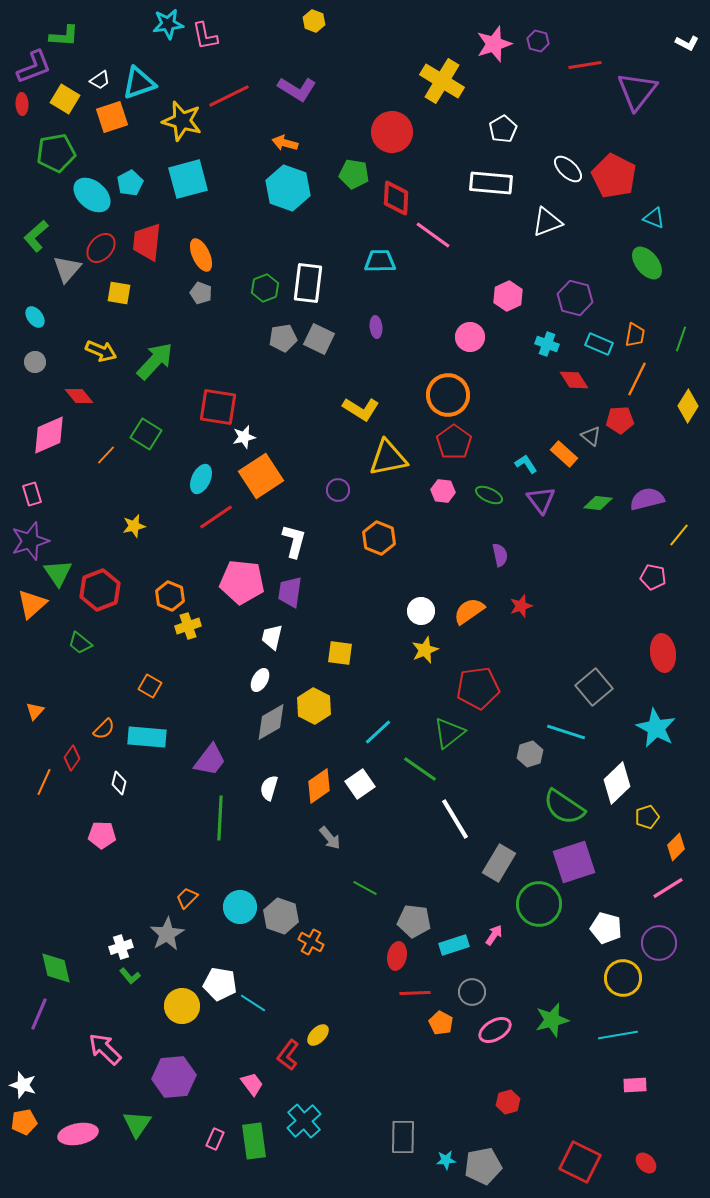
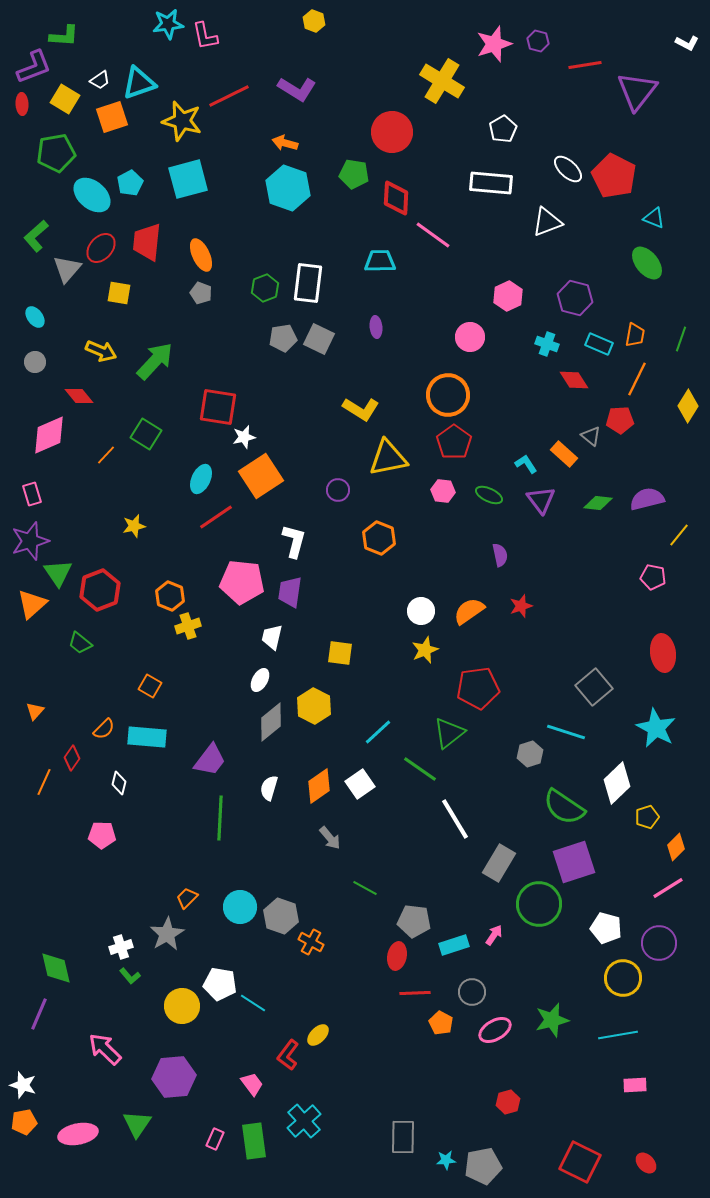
gray diamond at (271, 722): rotated 9 degrees counterclockwise
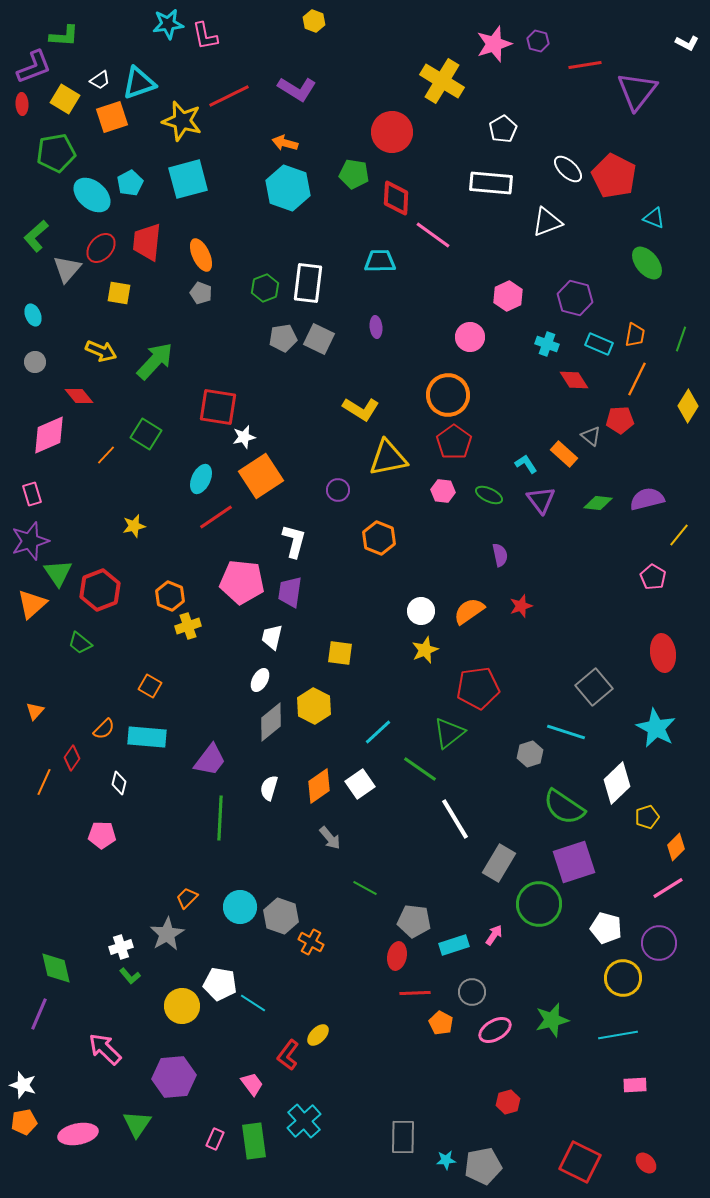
cyan ellipse at (35, 317): moved 2 px left, 2 px up; rotated 15 degrees clockwise
pink pentagon at (653, 577): rotated 20 degrees clockwise
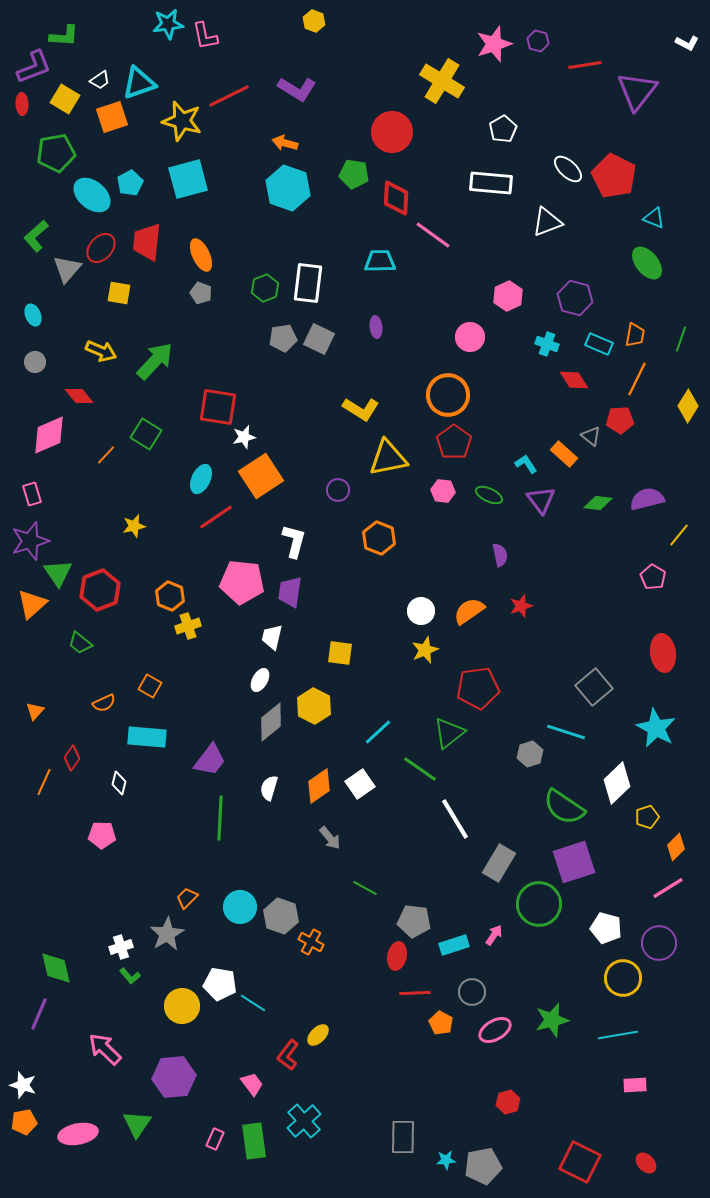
orange semicircle at (104, 729): moved 26 px up; rotated 20 degrees clockwise
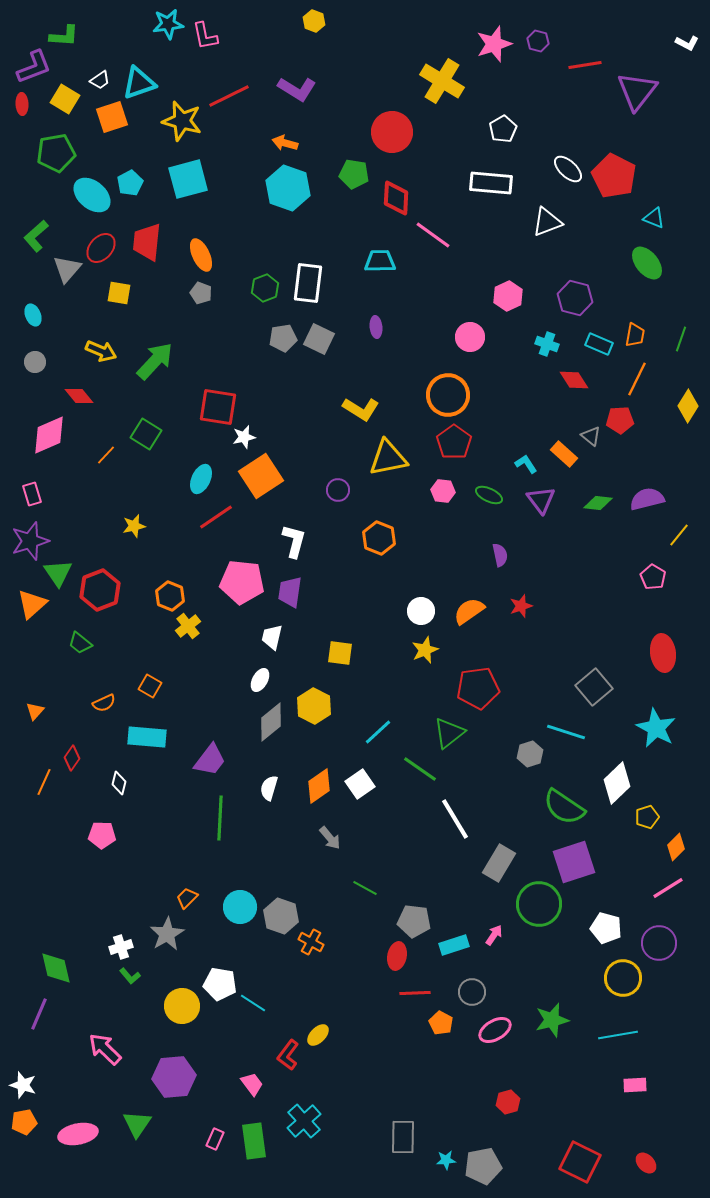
yellow cross at (188, 626): rotated 20 degrees counterclockwise
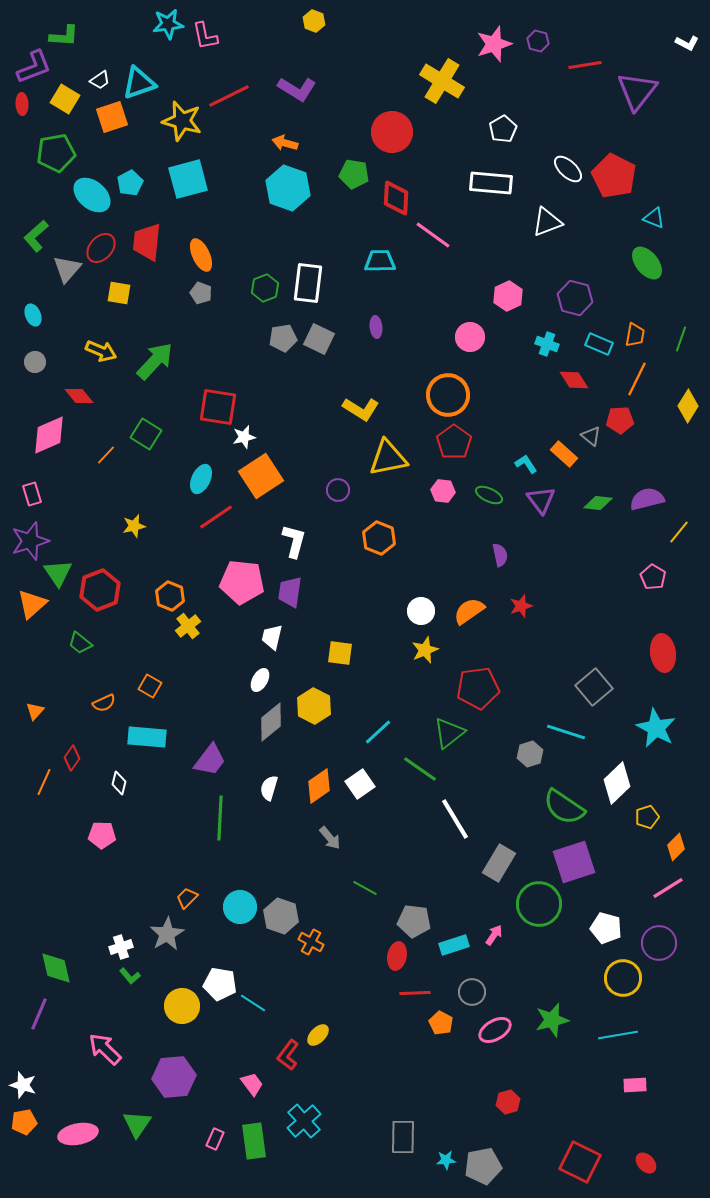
yellow line at (679, 535): moved 3 px up
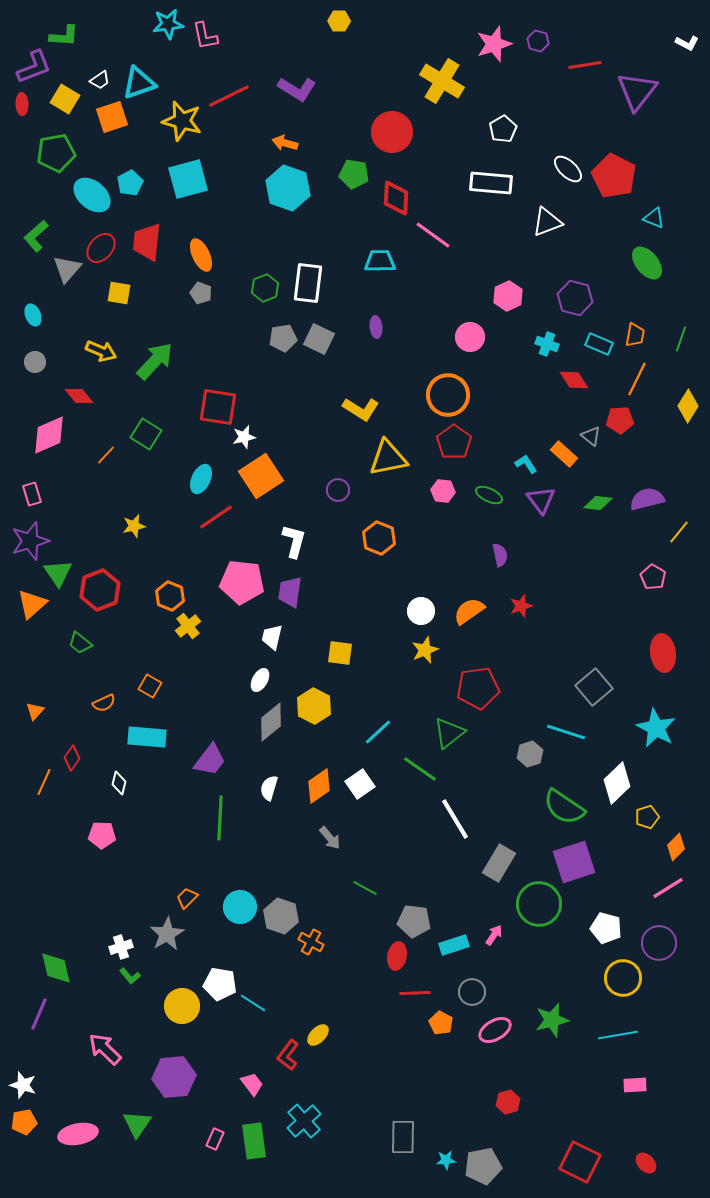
yellow hexagon at (314, 21): moved 25 px right; rotated 20 degrees counterclockwise
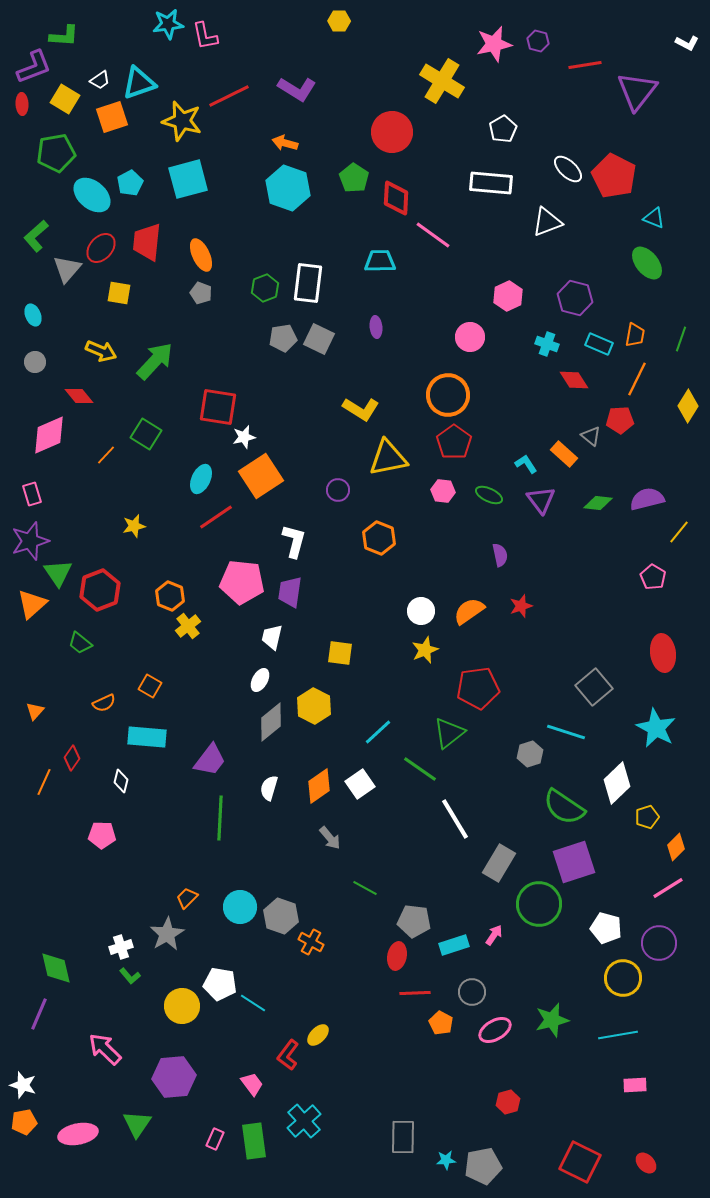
pink star at (494, 44): rotated 6 degrees clockwise
green pentagon at (354, 174): moved 4 px down; rotated 24 degrees clockwise
white diamond at (119, 783): moved 2 px right, 2 px up
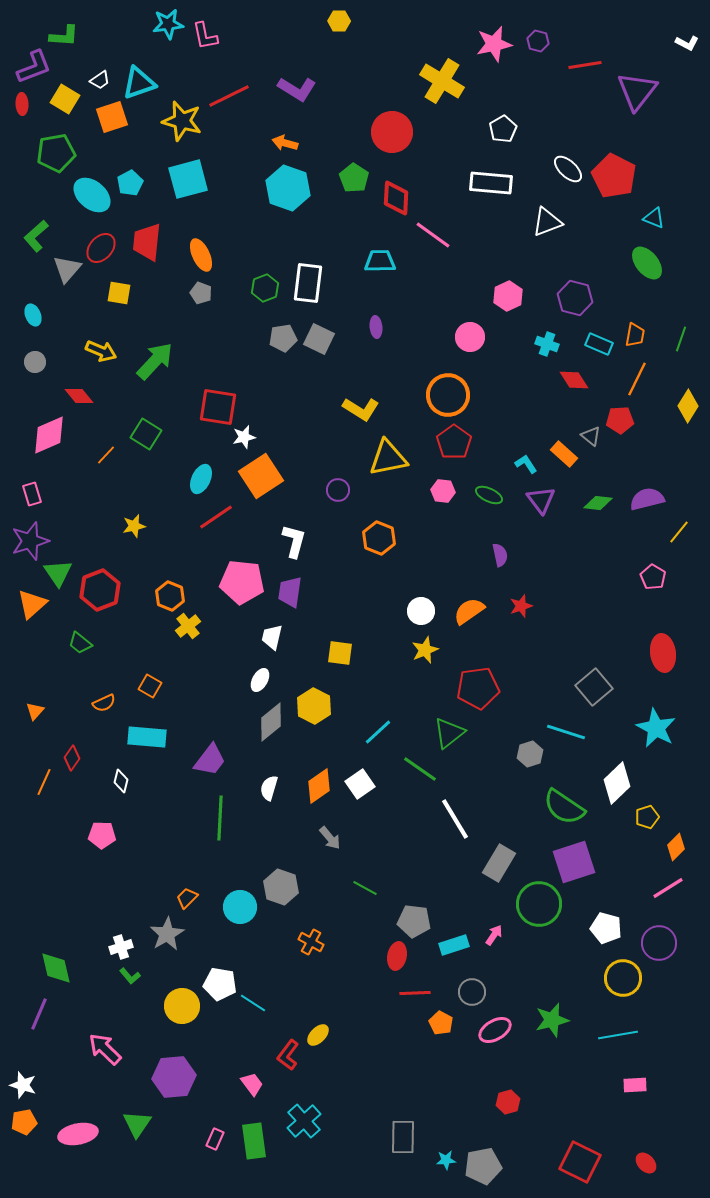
gray hexagon at (281, 916): moved 29 px up
